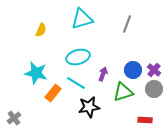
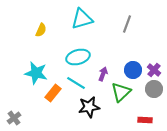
green triangle: moved 2 px left; rotated 25 degrees counterclockwise
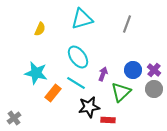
yellow semicircle: moved 1 px left, 1 px up
cyan ellipse: rotated 70 degrees clockwise
red rectangle: moved 37 px left
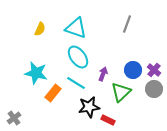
cyan triangle: moved 6 px left, 9 px down; rotated 35 degrees clockwise
red rectangle: rotated 24 degrees clockwise
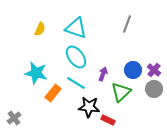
cyan ellipse: moved 2 px left
black star: rotated 15 degrees clockwise
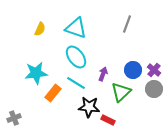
cyan star: rotated 20 degrees counterclockwise
gray cross: rotated 16 degrees clockwise
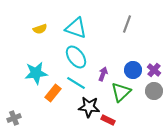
yellow semicircle: rotated 48 degrees clockwise
gray circle: moved 2 px down
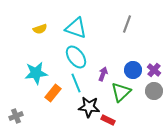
cyan line: rotated 36 degrees clockwise
gray cross: moved 2 px right, 2 px up
